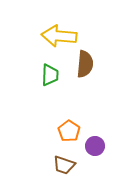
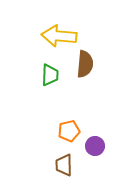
orange pentagon: rotated 25 degrees clockwise
brown trapezoid: rotated 70 degrees clockwise
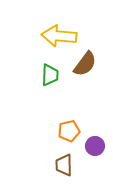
brown semicircle: rotated 32 degrees clockwise
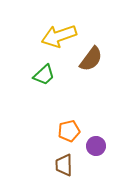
yellow arrow: rotated 24 degrees counterclockwise
brown semicircle: moved 6 px right, 5 px up
green trapezoid: moved 6 px left; rotated 45 degrees clockwise
purple circle: moved 1 px right
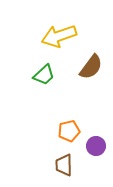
brown semicircle: moved 8 px down
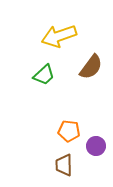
orange pentagon: rotated 20 degrees clockwise
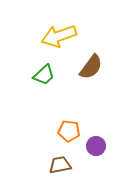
brown trapezoid: moved 4 px left; rotated 80 degrees clockwise
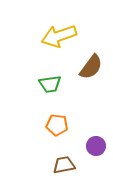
green trapezoid: moved 6 px right, 9 px down; rotated 35 degrees clockwise
orange pentagon: moved 12 px left, 6 px up
brown trapezoid: moved 4 px right
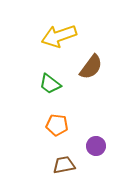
green trapezoid: rotated 45 degrees clockwise
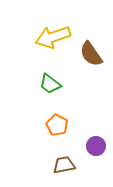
yellow arrow: moved 6 px left, 1 px down
brown semicircle: moved 13 px up; rotated 108 degrees clockwise
orange pentagon: rotated 20 degrees clockwise
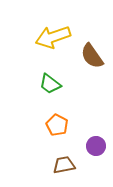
brown semicircle: moved 1 px right, 2 px down
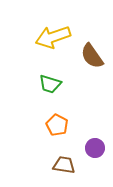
green trapezoid: rotated 20 degrees counterclockwise
purple circle: moved 1 px left, 2 px down
brown trapezoid: rotated 20 degrees clockwise
